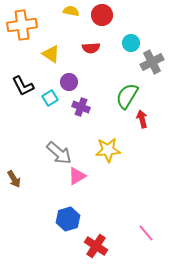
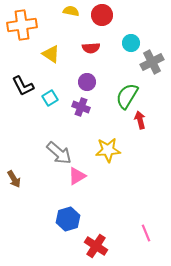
purple circle: moved 18 px right
red arrow: moved 2 px left, 1 px down
pink line: rotated 18 degrees clockwise
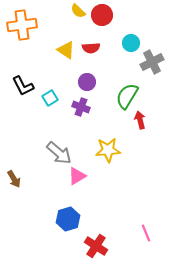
yellow semicircle: moved 7 px right; rotated 147 degrees counterclockwise
yellow triangle: moved 15 px right, 4 px up
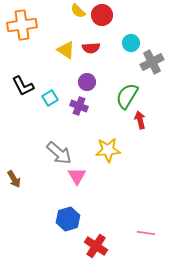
purple cross: moved 2 px left, 1 px up
pink triangle: rotated 30 degrees counterclockwise
pink line: rotated 60 degrees counterclockwise
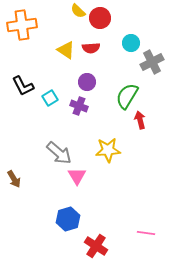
red circle: moved 2 px left, 3 px down
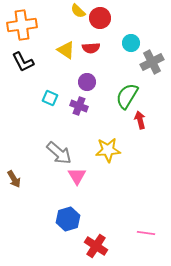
black L-shape: moved 24 px up
cyan square: rotated 35 degrees counterclockwise
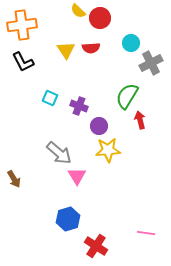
yellow triangle: rotated 24 degrees clockwise
gray cross: moved 1 px left, 1 px down
purple circle: moved 12 px right, 44 px down
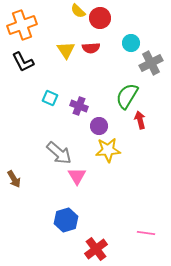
orange cross: rotated 12 degrees counterclockwise
blue hexagon: moved 2 px left, 1 px down
red cross: moved 3 px down; rotated 20 degrees clockwise
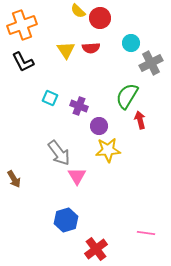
gray arrow: rotated 12 degrees clockwise
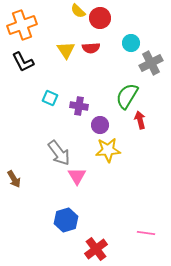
purple cross: rotated 12 degrees counterclockwise
purple circle: moved 1 px right, 1 px up
